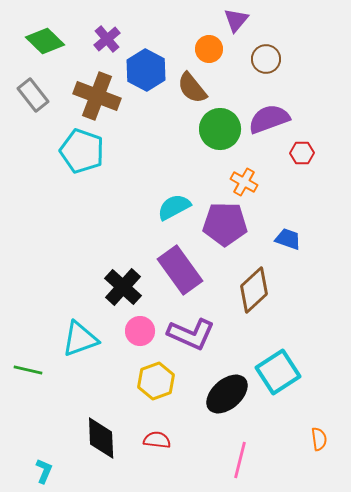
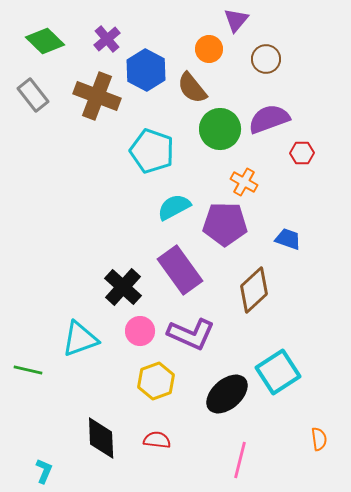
cyan pentagon: moved 70 px right
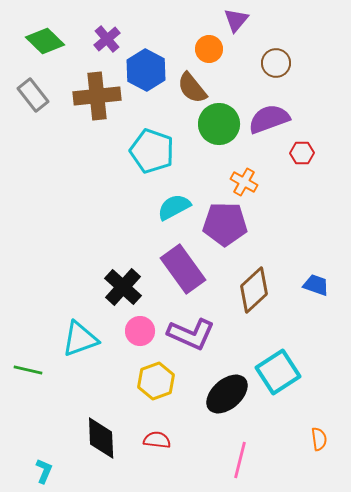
brown circle: moved 10 px right, 4 px down
brown cross: rotated 27 degrees counterclockwise
green circle: moved 1 px left, 5 px up
blue trapezoid: moved 28 px right, 46 px down
purple rectangle: moved 3 px right, 1 px up
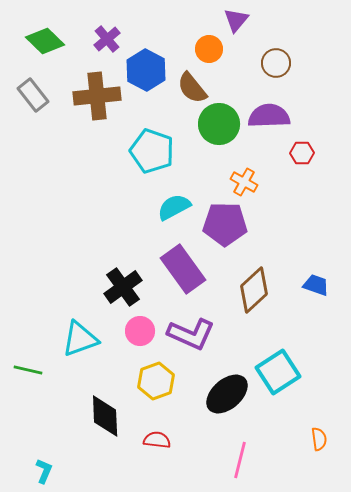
purple semicircle: moved 3 px up; rotated 18 degrees clockwise
black cross: rotated 12 degrees clockwise
black diamond: moved 4 px right, 22 px up
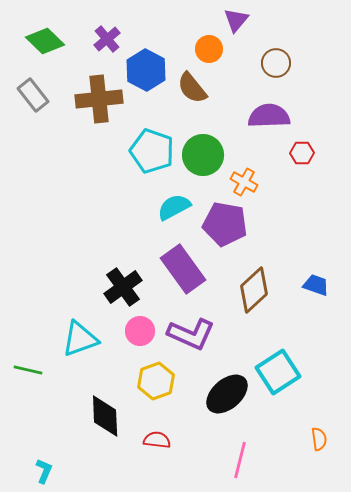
brown cross: moved 2 px right, 3 px down
green circle: moved 16 px left, 31 px down
purple pentagon: rotated 9 degrees clockwise
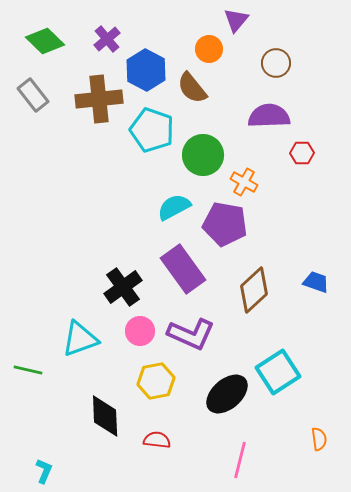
cyan pentagon: moved 21 px up
blue trapezoid: moved 3 px up
yellow hexagon: rotated 9 degrees clockwise
